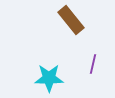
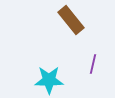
cyan star: moved 2 px down
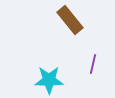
brown rectangle: moved 1 px left
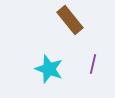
cyan star: moved 11 px up; rotated 20 degrees clockwise
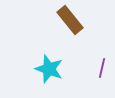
purple line: moved 9 px right, 4 px down
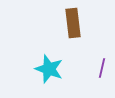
brown rectangle: moved 3 px right, 3 px down; rotated 32 degrees clockwise
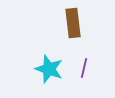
purple line: moved 18 px left
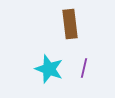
brown rectangle: moved 3 px left, 1 px down
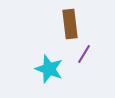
purple line: moved 14 px up; rotated 18 degrees clockwise
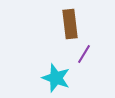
cyan star: moved 7 px right, 9 px down
